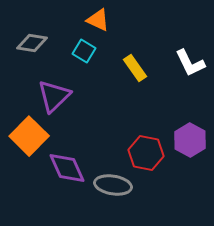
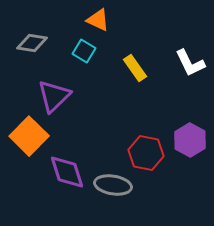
purple diamond: moved 4 px down; rotated 6 degrees clockwise
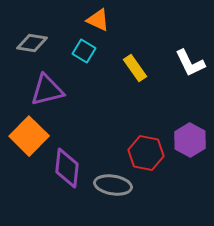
purple triangle: moved 7 px left, 6 px up; rotated 30 degrees clockwise
purple diamond: moved 4 px up; rotated 24 degrees clockwise
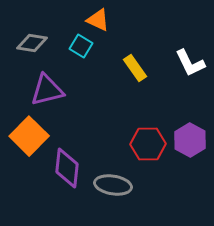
cyan square: moved 3 px left, 5 px up
red hexagon: moved 2 px right, 9 px up; rotated 12 degrees counterclockwise
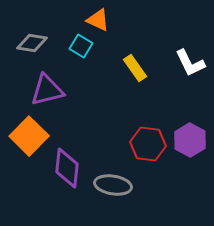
red hexagon: rotated 8 degrees clockwise
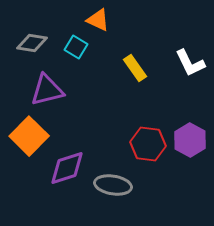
cyan square: moved 5 px left, 1 px down
purple diamond: rotated 66 degrees clockwise
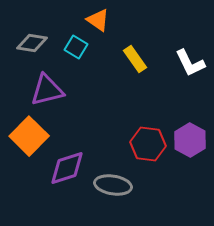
orange triangle: rotated 10 degrees clockwise
yellow rectangle: moved 9 px up
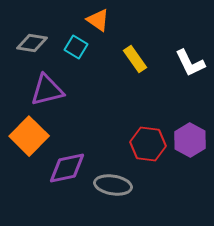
purple diamond: rotated 6 degrees clockwise
